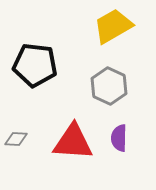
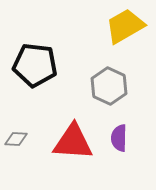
yellow trapezoid: moved 12 px right
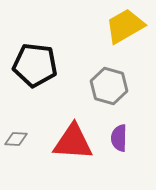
gray hexagon: rotated 9 degrees counterclockwise
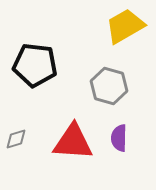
gray diamond: rotated 20 degrees counterclockwise
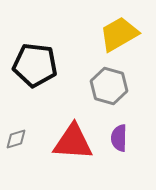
yellow trapezoid: moved 6 px left, 8 px down
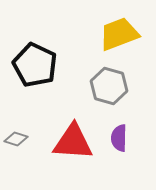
yellow trapezoid: rotated 9 degrees clockwise
black pentagon: rotated 18 degrees clockwise
gray diamond: rotated 35 degrees clockwise
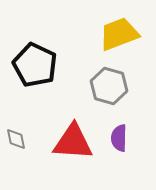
gray diamond: rotated 60 degrees clockwise
